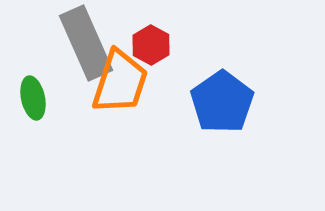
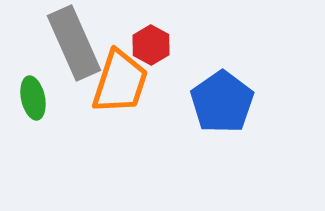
gray rectangle: moved 12 px left
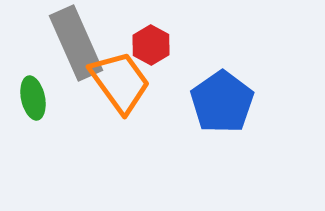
gray rectangle: moved 2 px right
orange trapezoid: rotated 54 degrees counterclockwise
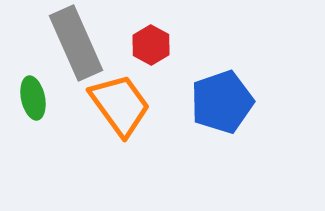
orange trapezoid: moved 23 px down
blue pentagon: rotated 16 degrees clockwise
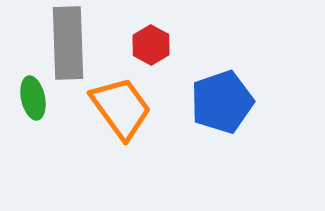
gray rectangle: moved 8 px left; rotated 22 degrees clockwise
orange trapezoid: moved 1 px right, 3 px down
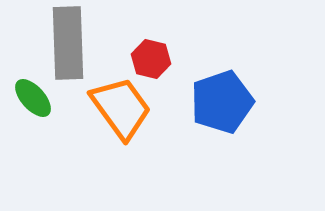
red hexagon: moved 14 px down; rotated 15 degrees counterclockwise
green ellipse: rotated 30 degrees counterclockwise
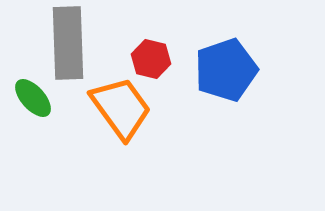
blue pentagon: moved 4 px right, 32 px up
